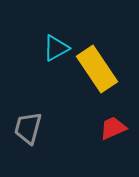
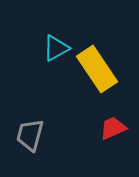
gray trapezoid: moved 2 px right, 7 px down
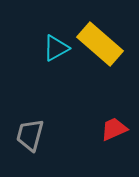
yellow rectangle: moved 3 px right, 25 px up; rotated 15 degrees counterclockwise
red trapezoid: moved 1 px right, 1 px down
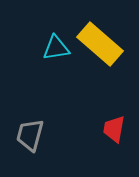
cyan triangle: rotated 20 degrees clockwise
red trapezoid: rotated 56 degrees counterclockwise
